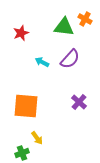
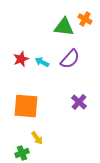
red star: moved 26 px down
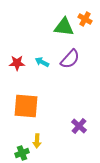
red star: moved 4 px left, 4 px down; rotated 21 degrees clockwise
purple cross: moved 24 px down
yellow arrow: moved 3 px down; rotated 40 degrees clockwise
